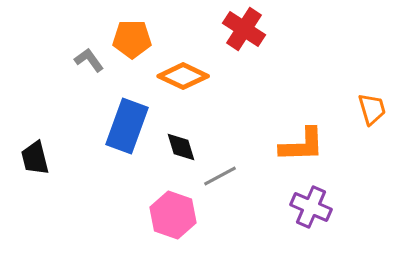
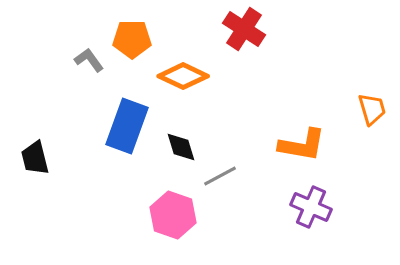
orange L-shape: rotated 12 degrees clockwise
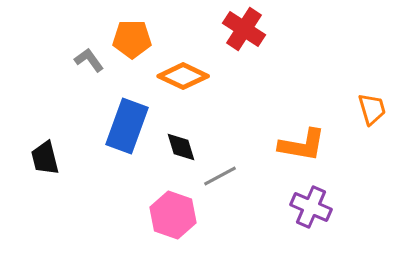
black trapezoid: moved 10 px right
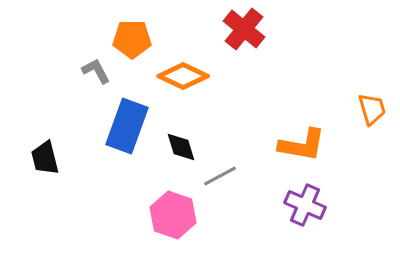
red cross: rotated 6 degrees clockwise
gray L-shape: moved 7 px right, 11 px down; rotated 8 degrees clockwise
purple cross: moved 6 px left, 2 px up
